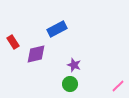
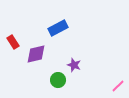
blue rectangle: moved 1 px right, 1 px up
green circle: moved 12 px left, 4 px up
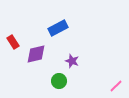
purple star: moved 2 px left, 4 px up
green circle: moved 1 px right, 1 px down
pink line: moved 2 px left
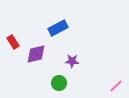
purple star: rotated 16 degrees counterclockwise
green circle: moved 2 px down
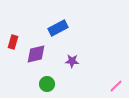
red rectangle: rotated 48 degrees clockwise
green circle: moved 12 px left, 1 px down
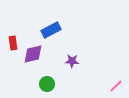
blue rectangle: moved 7 px left, 2 px down
red rectangle: moved 1 px down; rotated 24 degrees counterclockwise
purple diamond: moved 3 px left
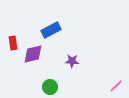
green circle: moved 3 px right, 3 px down
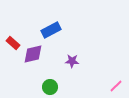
red rectangle: rotated 40 degrees counterclockwise
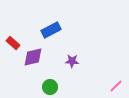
purple diamond: moved 3 px down
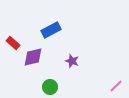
purple star: rotated 16 degrees clockwise
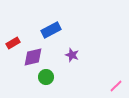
red rectangle: rotated 72 degrees counterclockwise
purple star: moved 6 px up
green circle: moved 4 px left, 10 px up
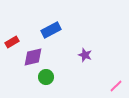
red rectangle: moved 1 px left, 1 px up
purple star: moved 13 px right
